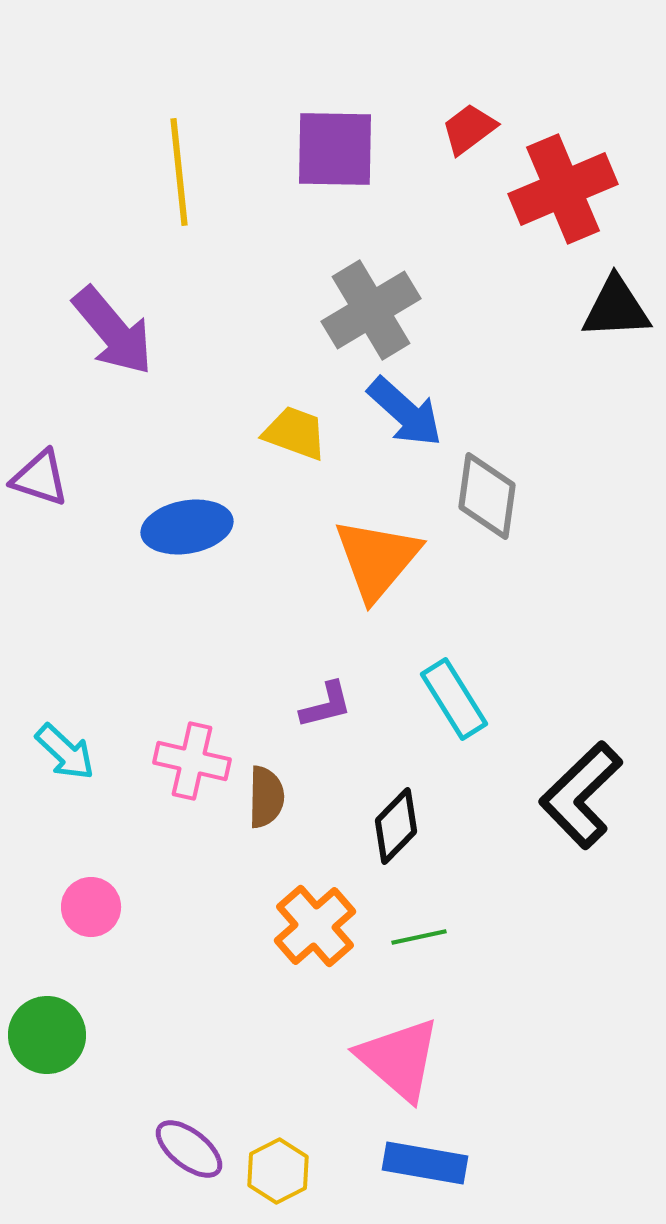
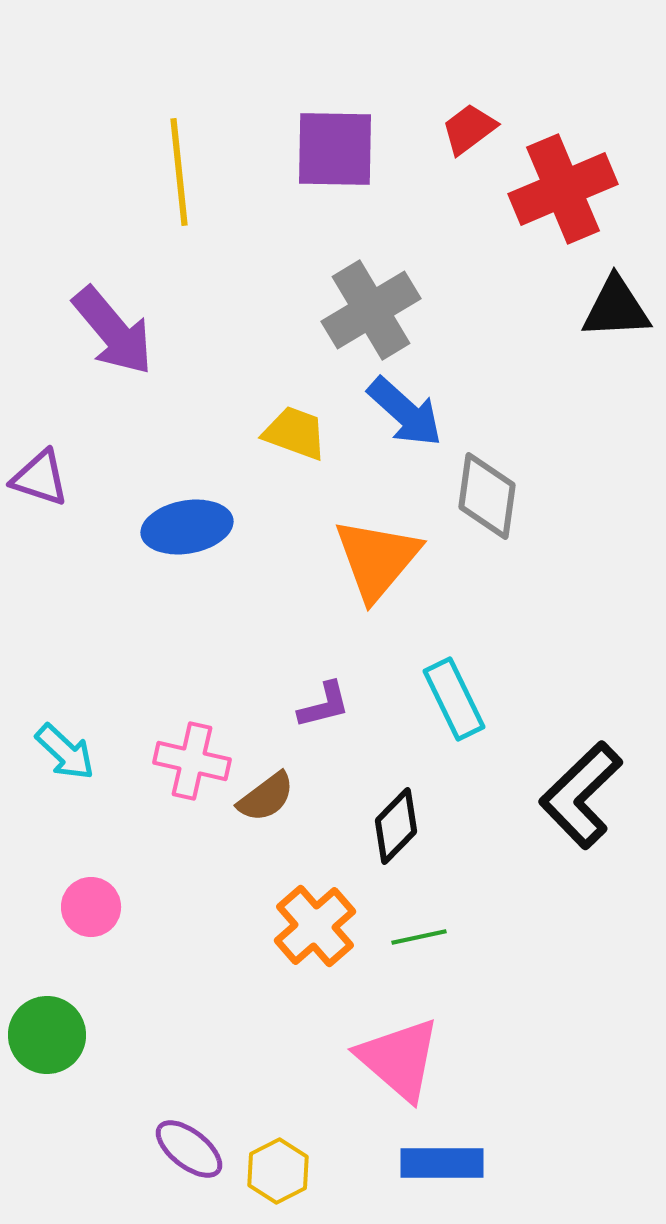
cyan rectangle: rotated 6 degrees clockwise
purple L-shape: moved 2 px left
brown semicircle: rotated 52 degrees clockwise
blue rectangle: moved 17 px right; rotated 10 degrees counterclockwise
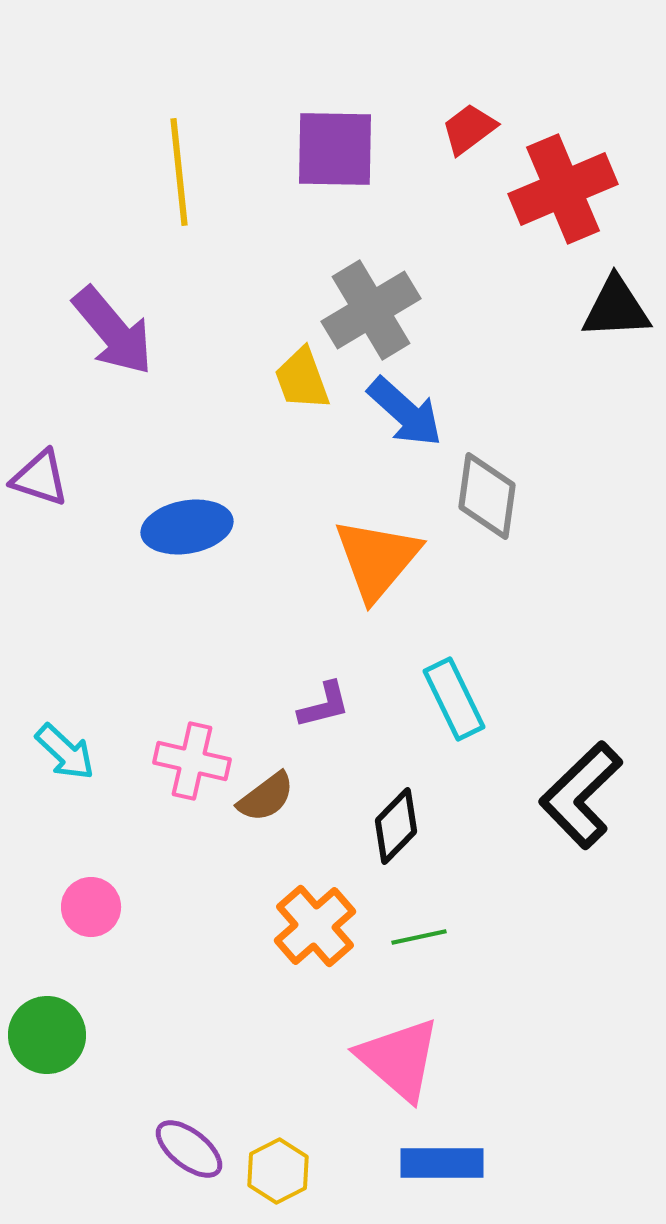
yellow trapezoid: moved 7 px right, 54 px up; rotated 130 degrees counterclockwise
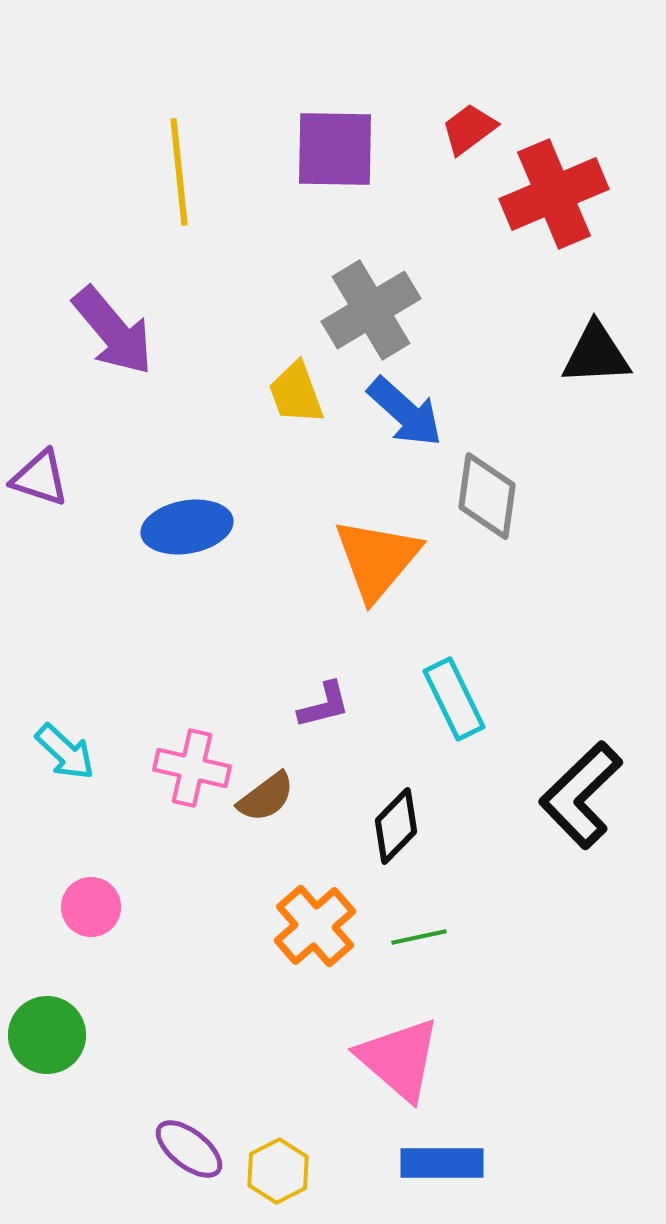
red cross: moved 9 px left, 5 px down
black triangle: moved 20 px left, 46 px down
yellow trapezoid: moved 6 px left, 14 px down
pink cross: moved 7 px down
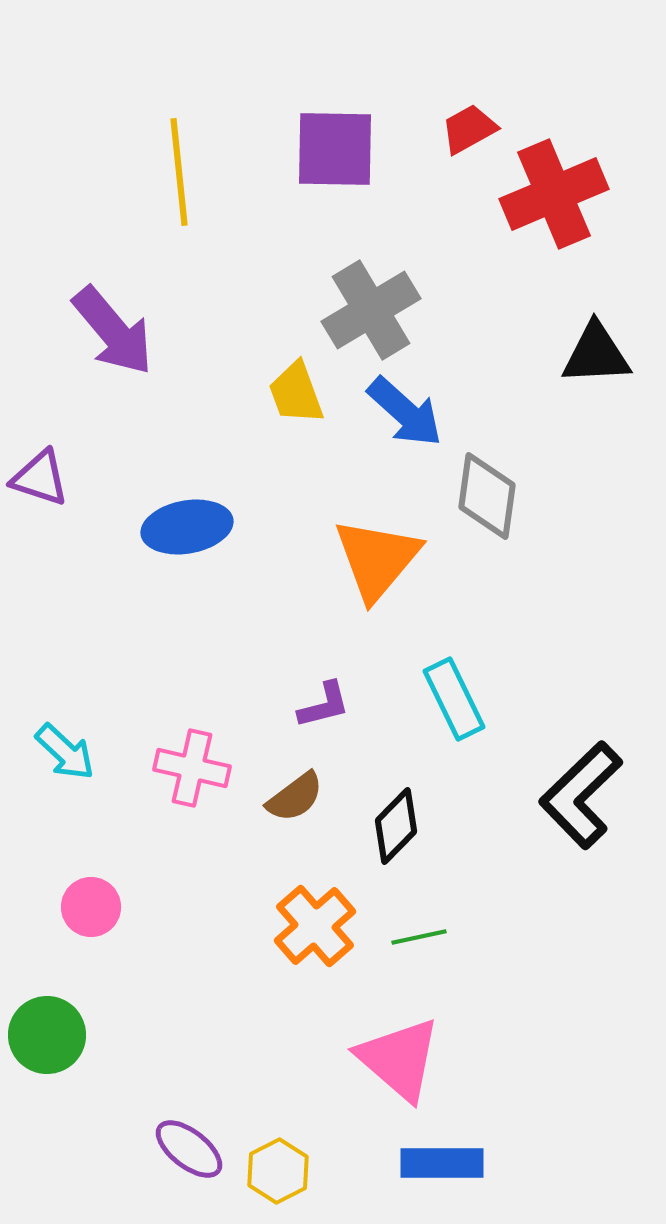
red trapezoid: rotated 8 degrees clockwise
brown semicircle: moved 29 px right
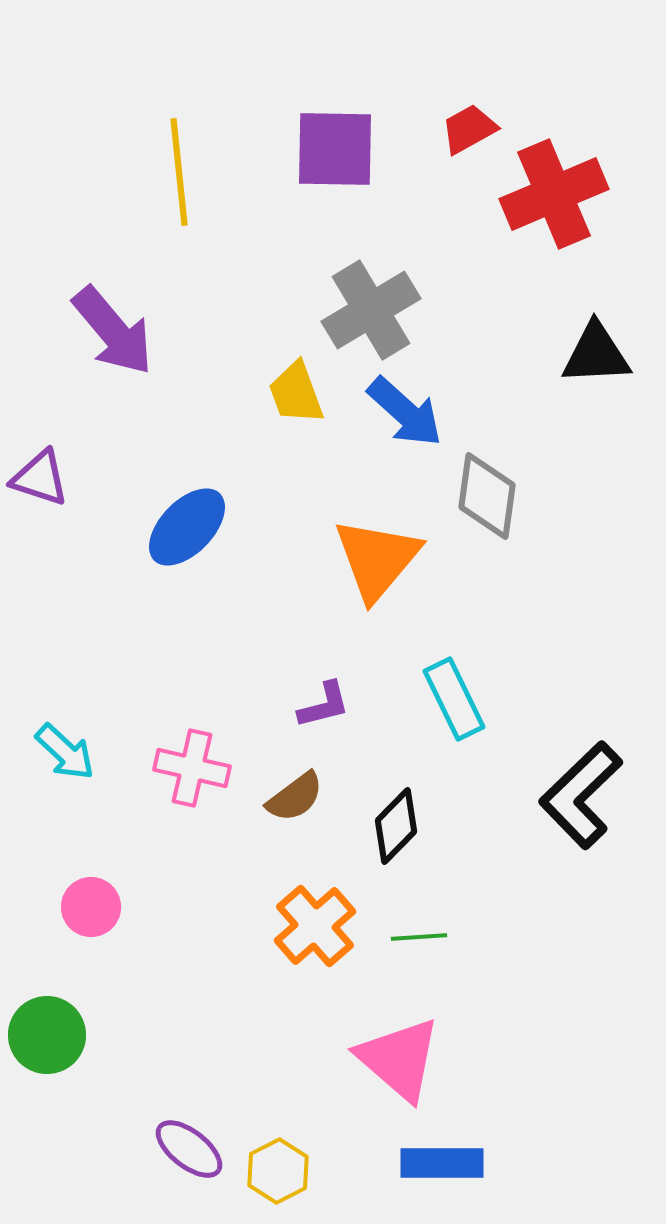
blue ellipse: rotated 36 degrees counterclockwise
green line: rotated 8 degrees clockwise
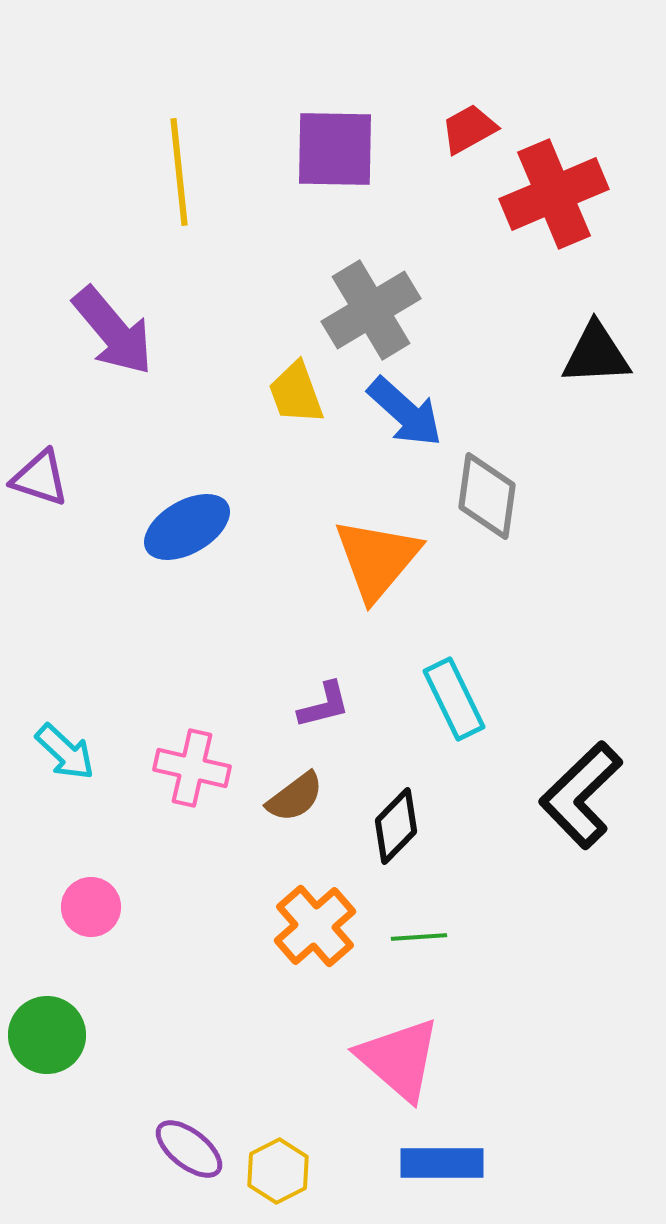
blue ellipse: rotated 16 degrees clockwise
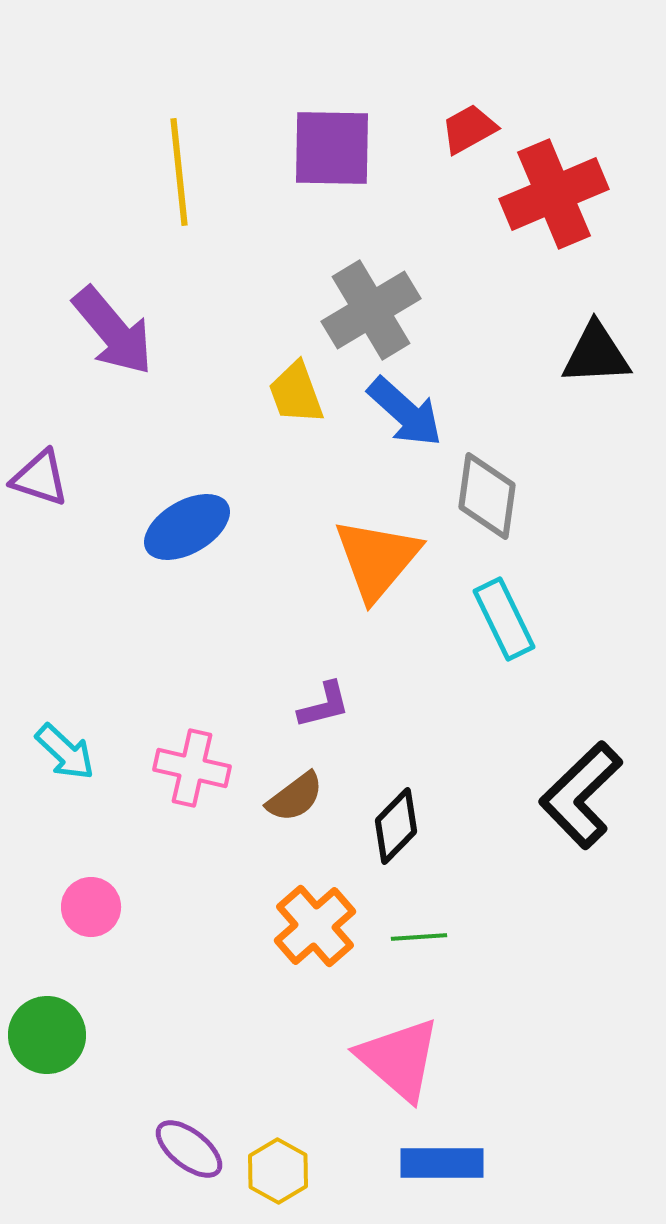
purple square: moved 3 px left, 1 px up
cyan rectangle: moved 50 px right, 80 px up
yellow hexagon: rotated 4 degrees counterclockwise
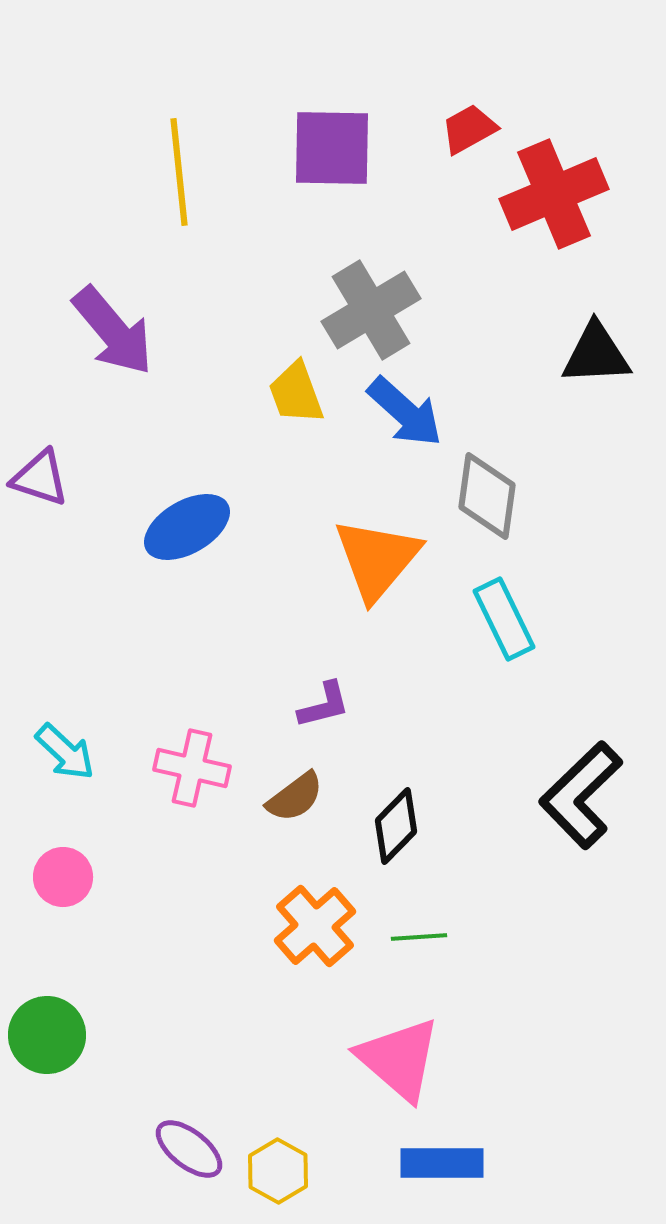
pink circle: moved 28 px left, 30 px up
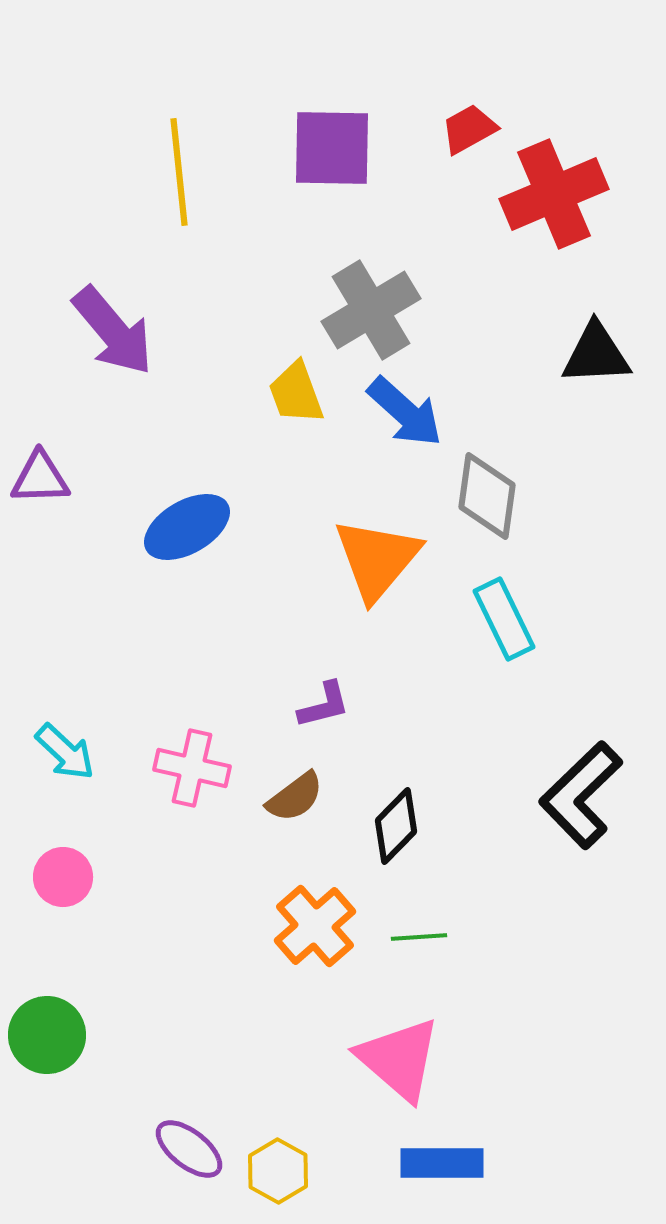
purple triangle: rotated 20 degrees counterclockwise
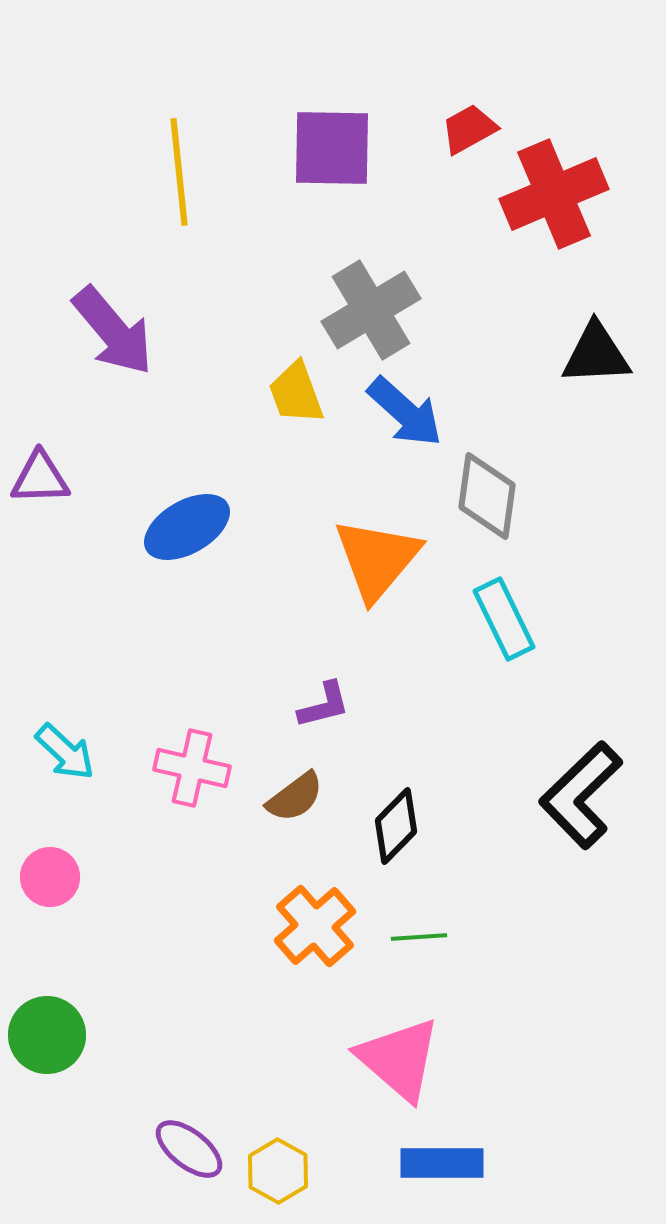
pink circle: moved 13 px left
